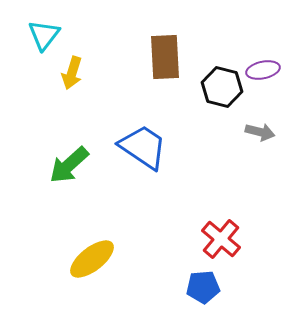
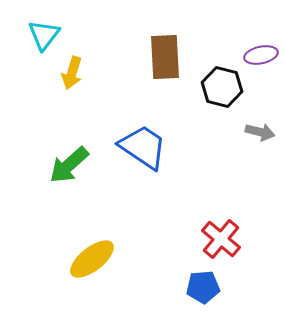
purple ellipse: moved 2 px left, 15 px up
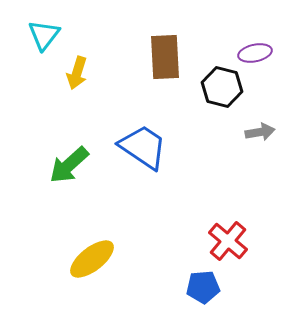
purple ellipse: moved 6 px left, 2 px up
yellow arrow: moved 5 px right
gray arrow: rotated 24 degrees counterclockwise
red cross: moved 7 px right, 2 px down
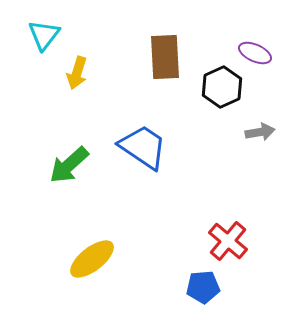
purple ellipse: rotated 36 degrees clockwise
black hexagon: rotated 21 degrees clockwise
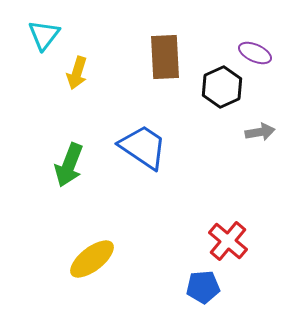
green arrow: rotated 27 degrees counterclockwise
